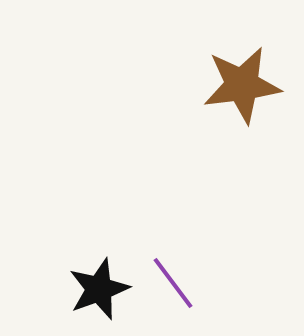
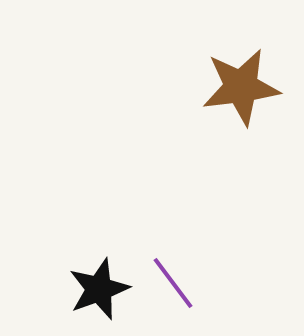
brown star: moved 1 px left, 2 px down
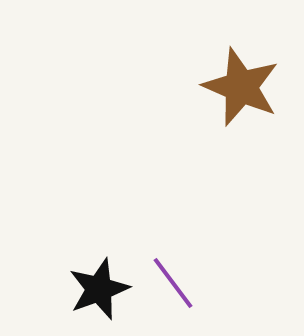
brown star: rotated 30 degrees clockwise
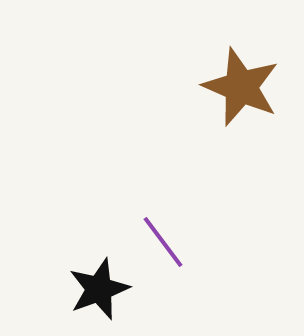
purple line: moved 10 px left, 41 px up
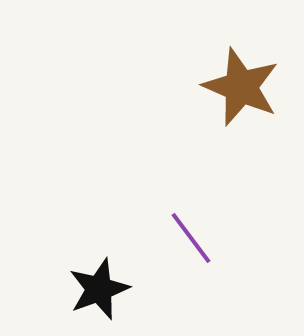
purple line: moved 28 px right, 4 px up
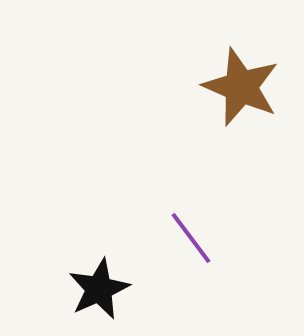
black star: rotated 4 degrees counterclockwise
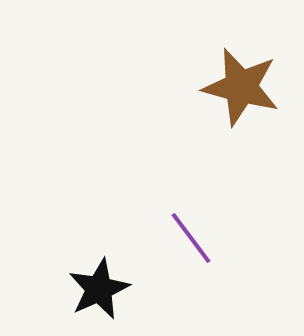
brown star: rotated 8 degrees counterclockwise
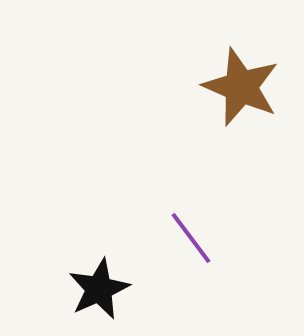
brown star: rotated 8 degrees clockwise
